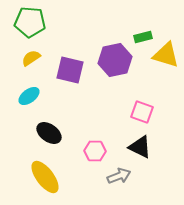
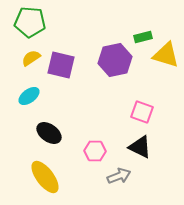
purple square: moved 9 px left, 5 px up
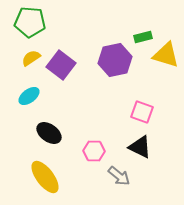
purple square: rotated 24 degrees clockwise
pink hexagon: moved 1 px left
gray arrow: rotated 60 degrees clockwise
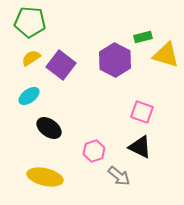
purple hexagon: rotated 20 degrees counterclockwise
black ellipse: moved 5 px up
pink hexagon: rotated 20 degrees counterclockwise
yellow ellipse: rotated 40 degrees counterclockwise
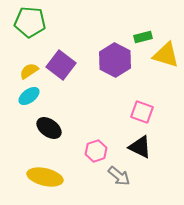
yellow semicircle: moved 2 px left, 13 px down
pink hexagon: moved 2 px right
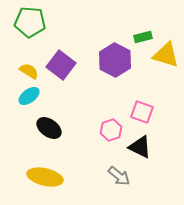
yellow semicircle: rotated 66 degrees clockwise
pink hexagon: moved 15 px right, 21 px up
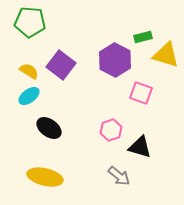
pink square: moved 1 px left, 19 px up
black triangle: rotated 10 degrees counterclockwise
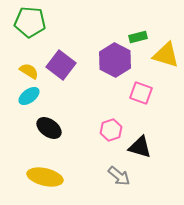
green rectangle: moved 5 px left
